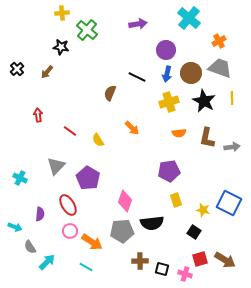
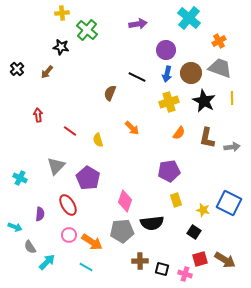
orange semicircle at (179, 133): rotated 48 degrees counterclockwise
yellow semicircle at (98, 140): rotated 16 degrees clockwise
pink circle at (70, 231): moved 1 px left, 4 px down
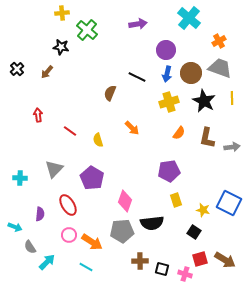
gray triangle at (56, 166): moved 2 px left, 3 px down
cyan cross at (20, 178): rotated 24 degrees counterclockwise
purple pentagon at (88, 178): moved 4 px right
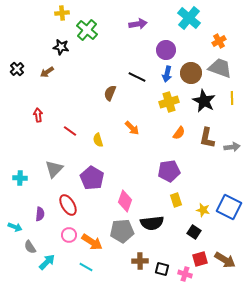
brown arrow at (47, 72): rotated 16 degrees clockwise
blue square at (229, 203): moved 4 px down
